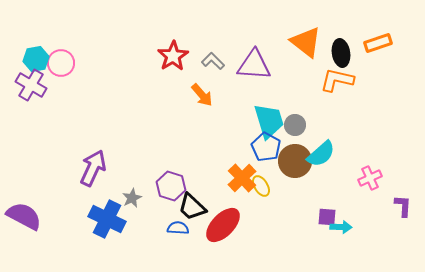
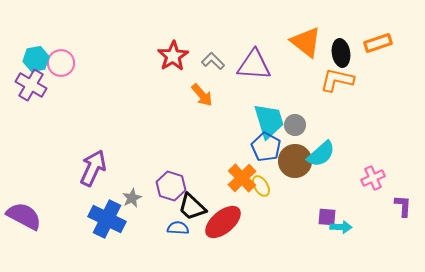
pink cross: moved 3 px right
red ellipse: moved 3 px up; rotated 6 degrees clockwise
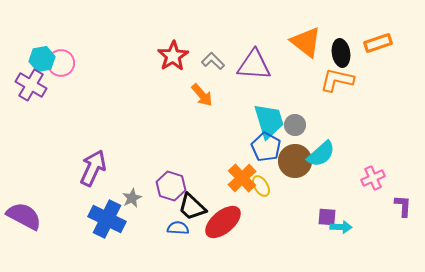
cyan hexagon: moved 6 px right
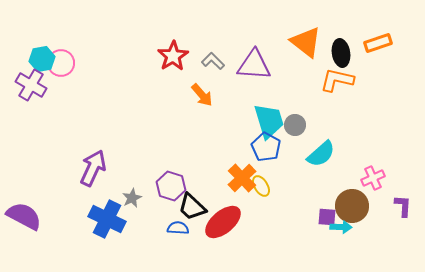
brown circle: moved 57 px right, 45 px down
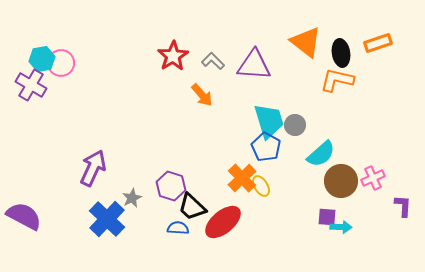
brown circle: moved 11 px left, 25 px up
blue cross: rotated 18 degrees clockwise
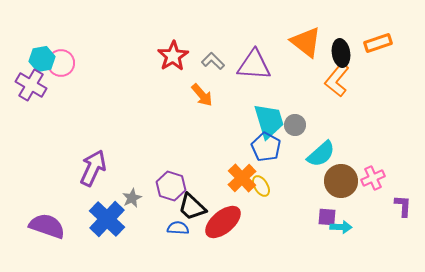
orange L-shape: rotated 64 degrees counterclockwise
purple semicircle: moved 23 px right, 10 px down; rotated 9 degrees counterclockwise
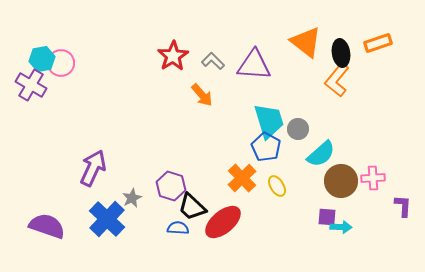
gray circle: moved 3 px right, 4 px down
pink cross: rotated 20 degrees clockwise
yellow ellipse: moved 16 px right
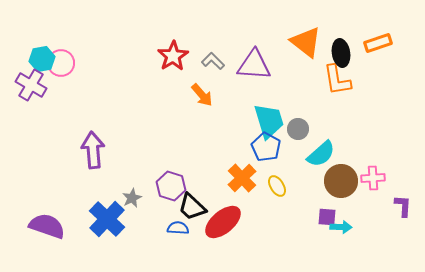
orange L-shape: rotated 48 degrees counterclockwise
purple arrow: moved 18 px up; rotated 30 degrees counterclockwise
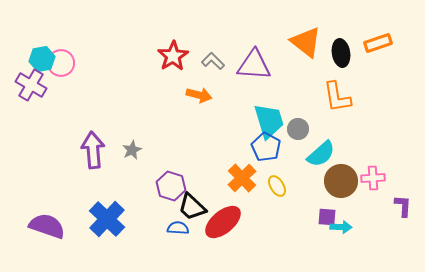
orange L-shape: moved 17 px down
orange arrow: moved 3 px left; rotated 35 degrees counterclockwise
gray star: moved 48 px up
